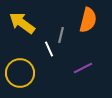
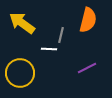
white line: rotated 63 degrees counterclockwise
purple line: moved 4 px right
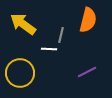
yellow arrow: moved 1 px right, 1 px down
purple line: moved 4 px down
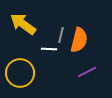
orange semicircle: moved 9 px left, 20 px down
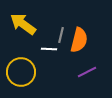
yellow circle: moved 1 px right, 1 px up
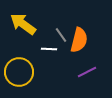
gray line: rotated 49 degrees counterclockwise
yellow circle: moved 2 px left
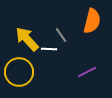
yellow arrow: moved 4 px right, 15 px down; rotated 12 degrees clockwise
orange semicircle: moved 13 px right, 19 px up
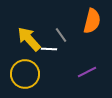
yellow arrow: moved 2 px right
yellow circle: moved 6 px right, 2 px down
